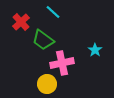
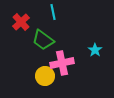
cyan line: rotated 35 degrees clockwise
yellow circle: moved 2 px left, 8 px up
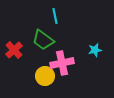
cyan line: moved 2 px right, 4 px down
red cross: moved 7 px left, 28 px down
cyan star: rotated 24 degrees clockwise
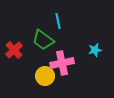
cyan line: moved 3 px right, 5 px down
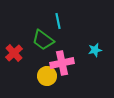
red cross: moved 3 px down
yellow circle: moved 2 px right
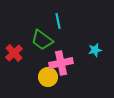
green trapezoid: moved 1 px left
pink cross: moved 1 px left
yellow circle: moved 1 px right, 1 px down
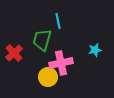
green trapezoid: rotated 70 degrees clockwise
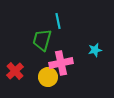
red cross: moved 1 px right, 18 px down
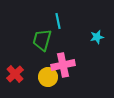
cyan star: moved 2 px right, 13 px up
pink cross: moved 2 px right, 2 px down
red cross: moved 3 px down
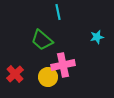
cyan line: moved 9 px up
green trapezoid: rotated 65 degrees counterclockwise
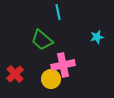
yellow circle: moved 3 px right, 2 px down
